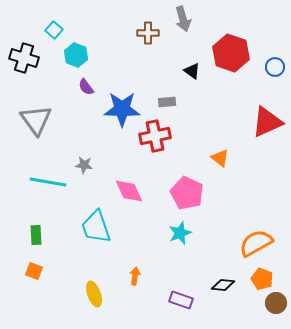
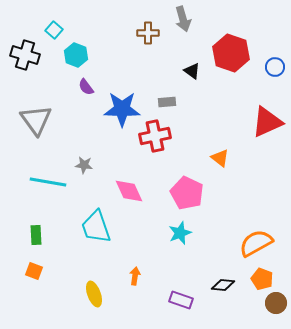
black cross: moved 1 px right, 3 px up
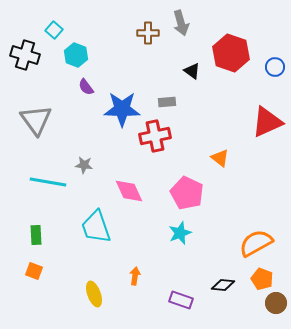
gray arrow: moved 2 px left, 4 px down
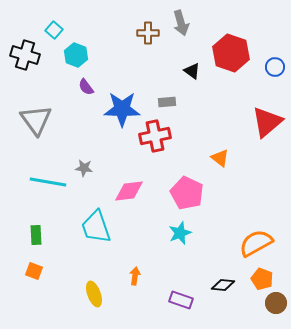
red triangle: rotated 16 degrees counterclockwise
gray star: moved 3 px down
pink diamond: rotated 72 degrees counterclockwise
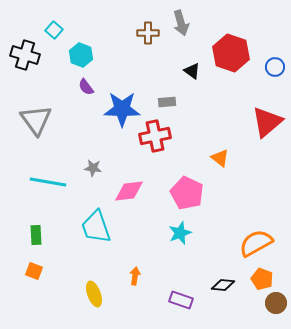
cyan hexagon: moved 5 px right
gray star: moved 9 px right
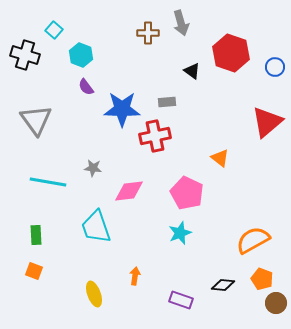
orange semicircle: moved 3 px left, 3 px up
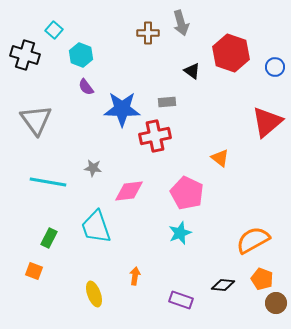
green rectangle: moved 13 px right, 3 px down; rotated 30 degrees clockwise
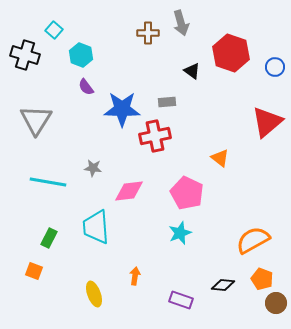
gray triangle: rotated 8 degrees clockwise
cyan trapezoid: rotated 15 degrees clockwise
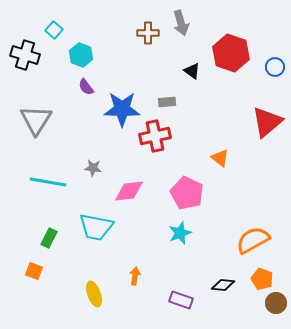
cyan trapezoid: rotated 75 degrees counterclockwise
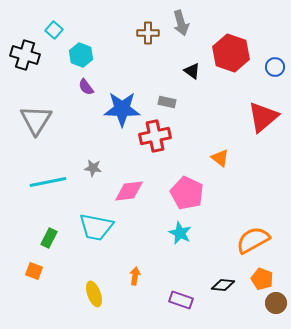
gray rectangle: rotated 18 degrees clockwise
red triangle: moved 4 px left, 5 px up
cyan line: rotated 21 degrees counterclockwise
cyan star: rotated 25 degrees counterclockwise
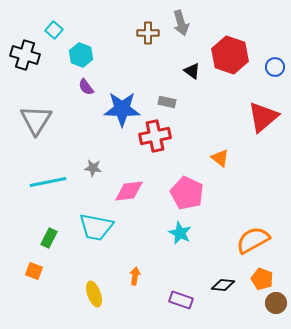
red hexagon: moved 1 px left, 2 px down
